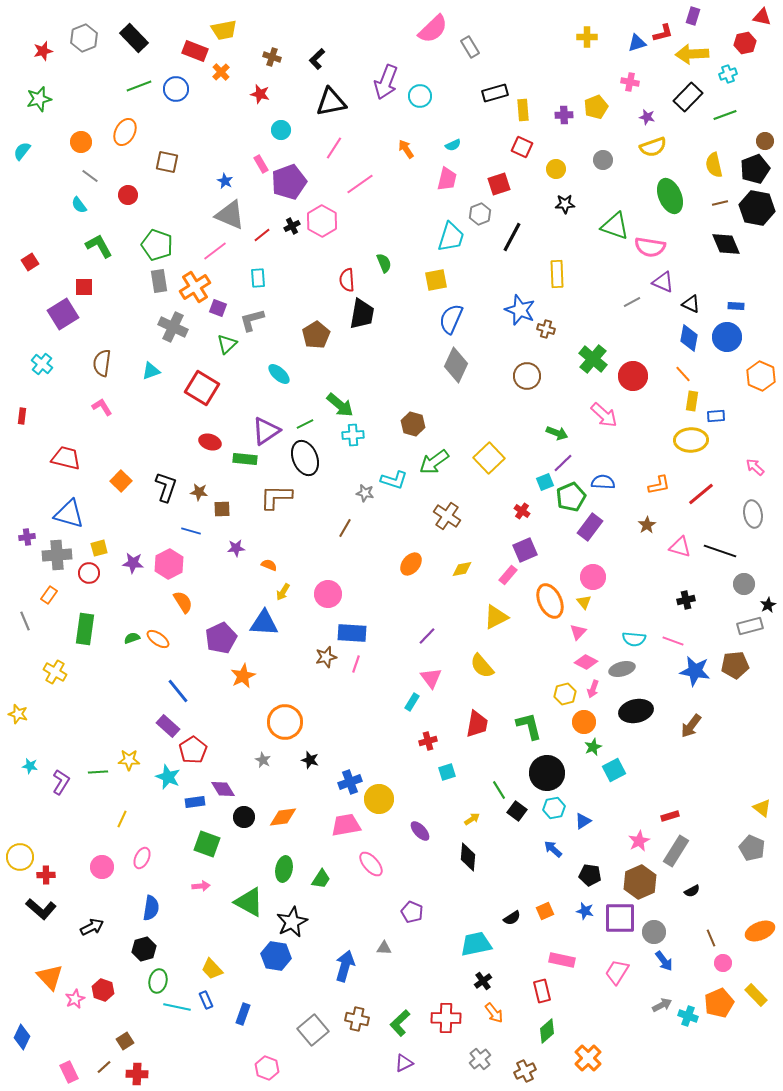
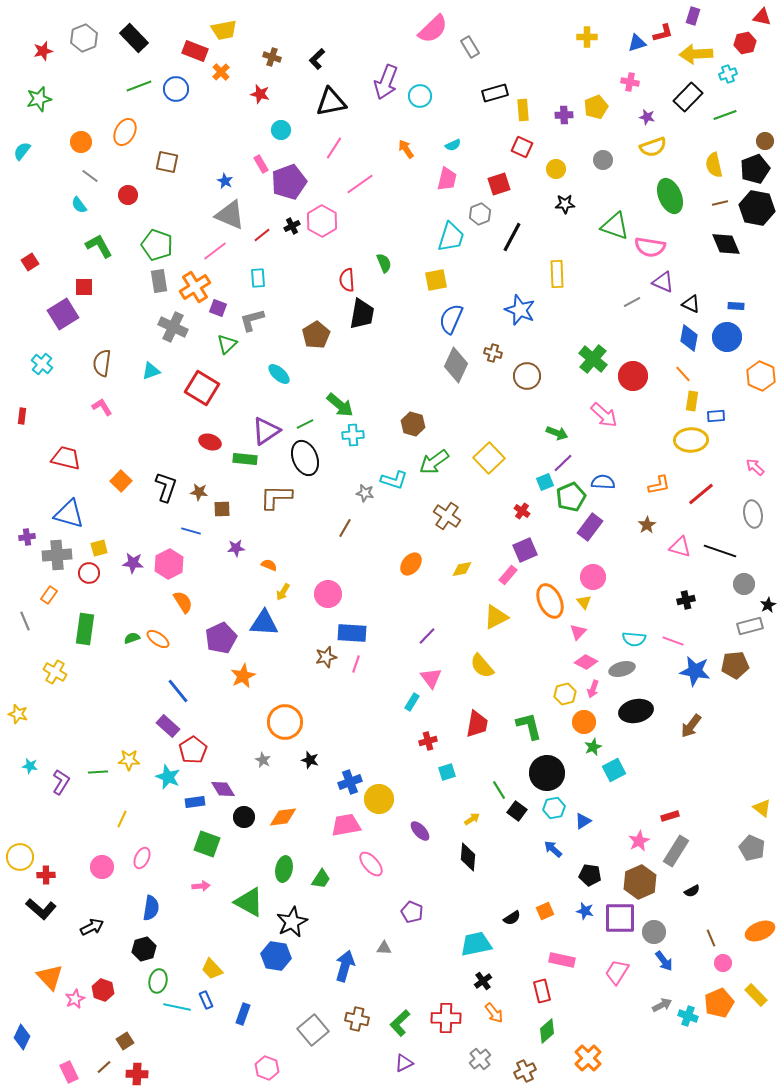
yellow arrow at (692, 54): moved 4 px right
brown cross at (546, 329): moved 53 px left, 24 px down
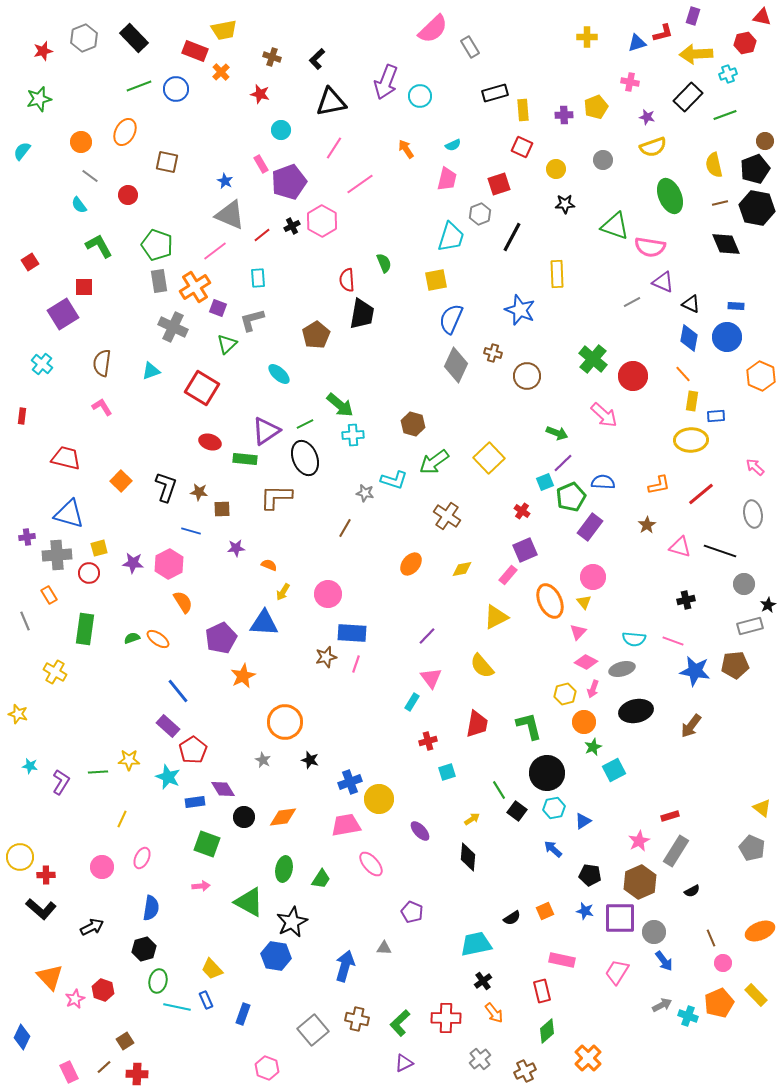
orange rectangle at (49, 595): rotated 66 degrees counterclockwise
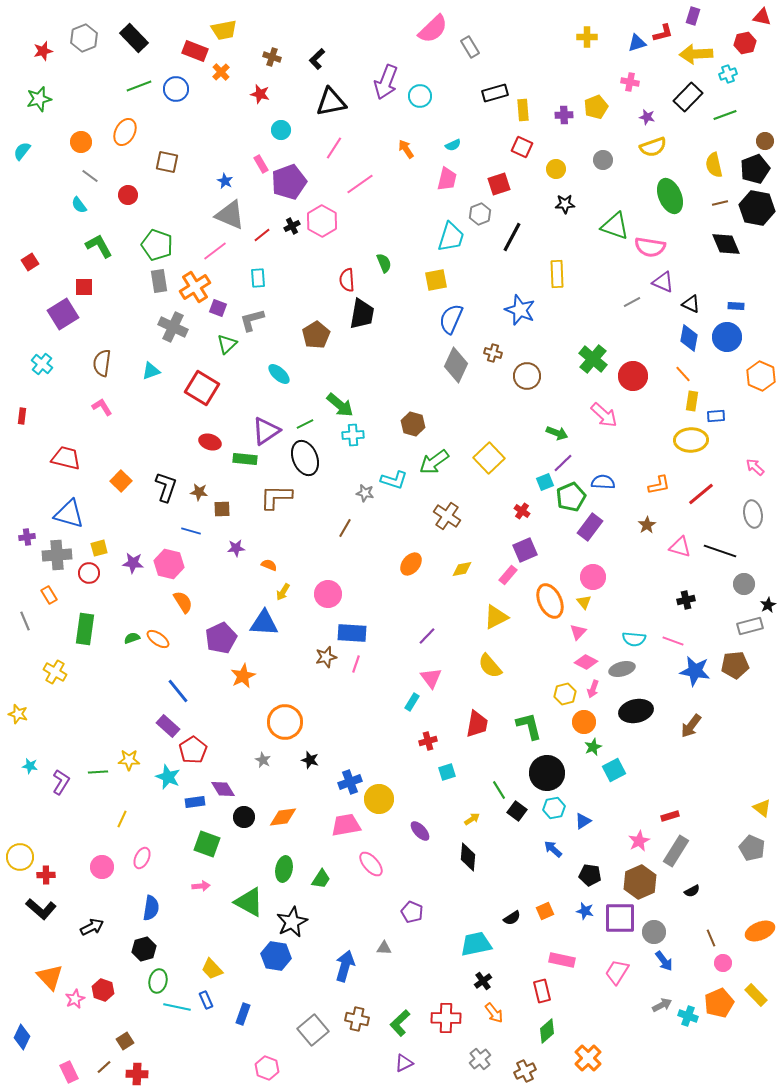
pink hexagon at (169, 564): rotated 20 degrees counterclockwise
yellow semicircle at (482, 666): moved 8 px right
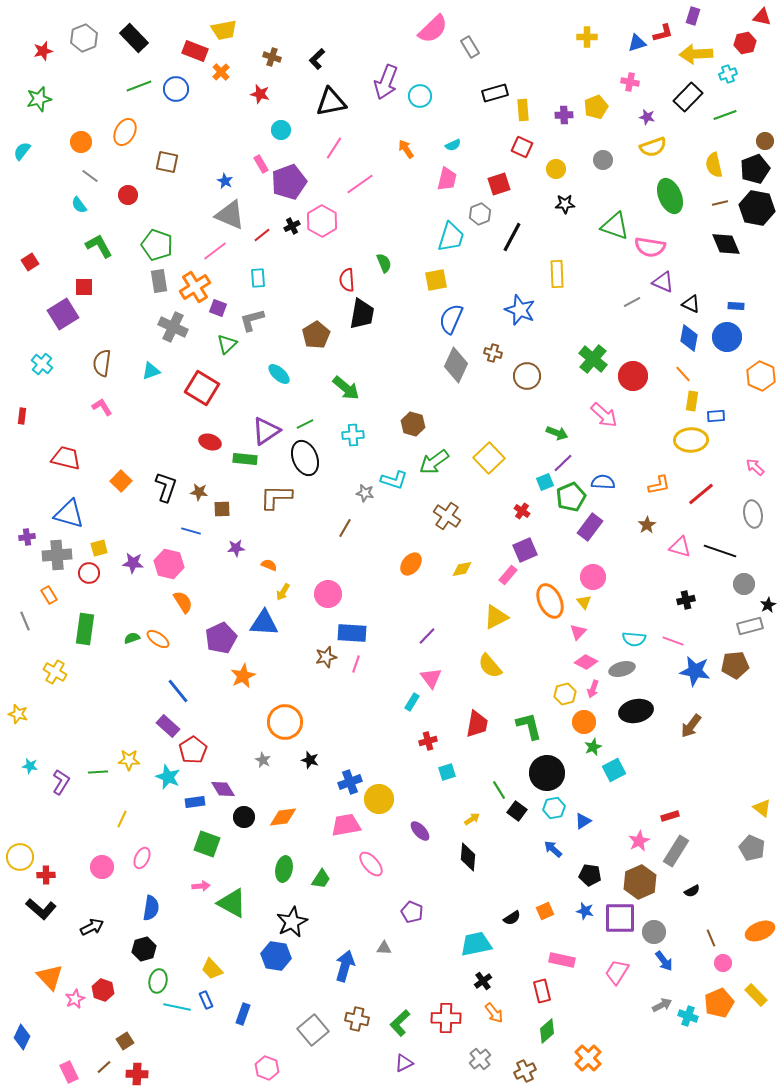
green arrow at (340, 405): moved 6 px right, 17 px up
green triangle at (249, 902): moved 17 px left, 1 px down
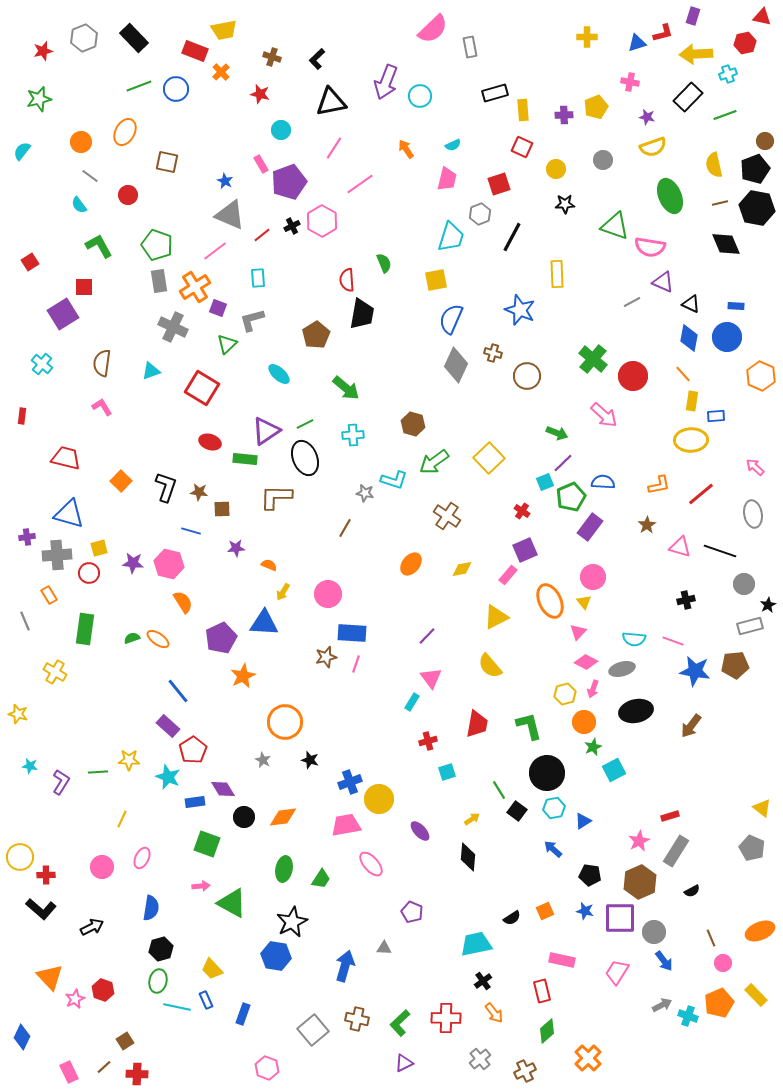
gray rectangle at (470, 47): rotated 20 degrees clockwise
black hexagon at (144, 949): moved 17 px right
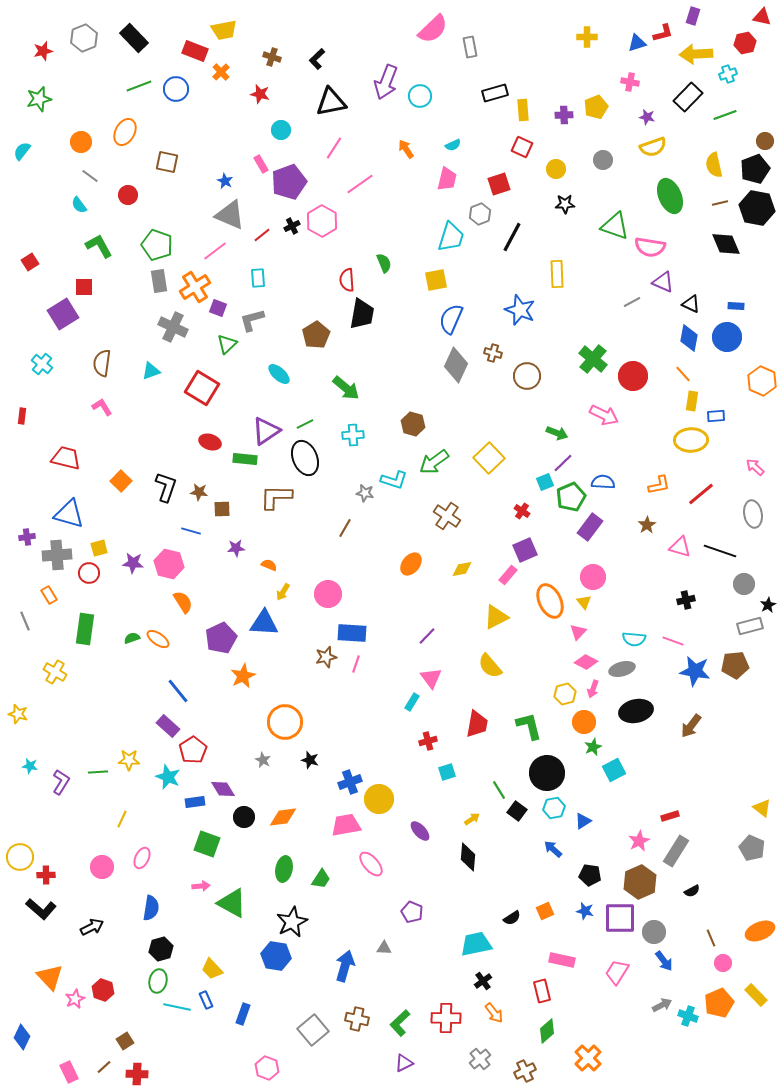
orange hexagon at (761, 376): moved 1 px right, 5 px down
pink arrow at (604, 415): rotated 16 degrees counterclockwise
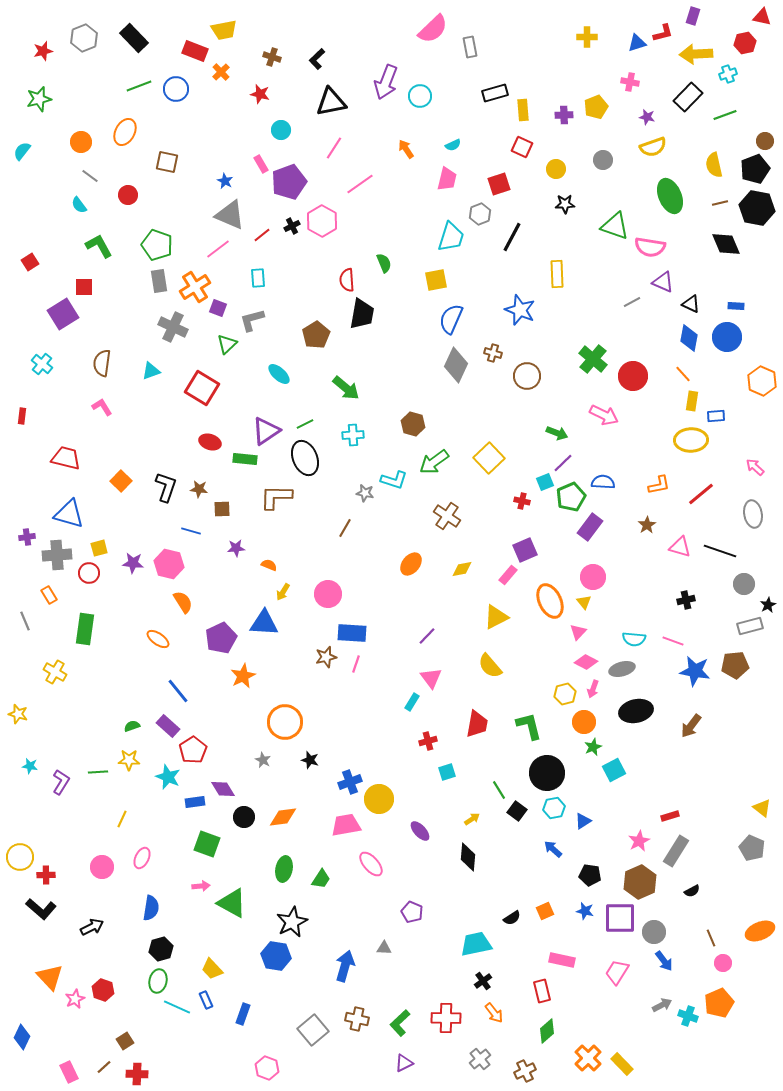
pink line at (215, 251): moved 3 px right, 2 px up
brown star at (199, 492): moved 3 px up
red cross at (522, 511): moved 10 px up; rotated 21 degrees counterclockwise
green semicircle at (132, 638): moved 88 px down
yellow rectangle at (756, 995): moved 134 px left, 69 px down
cyan line at (177, 1007): rotated 12 degrees clockwise
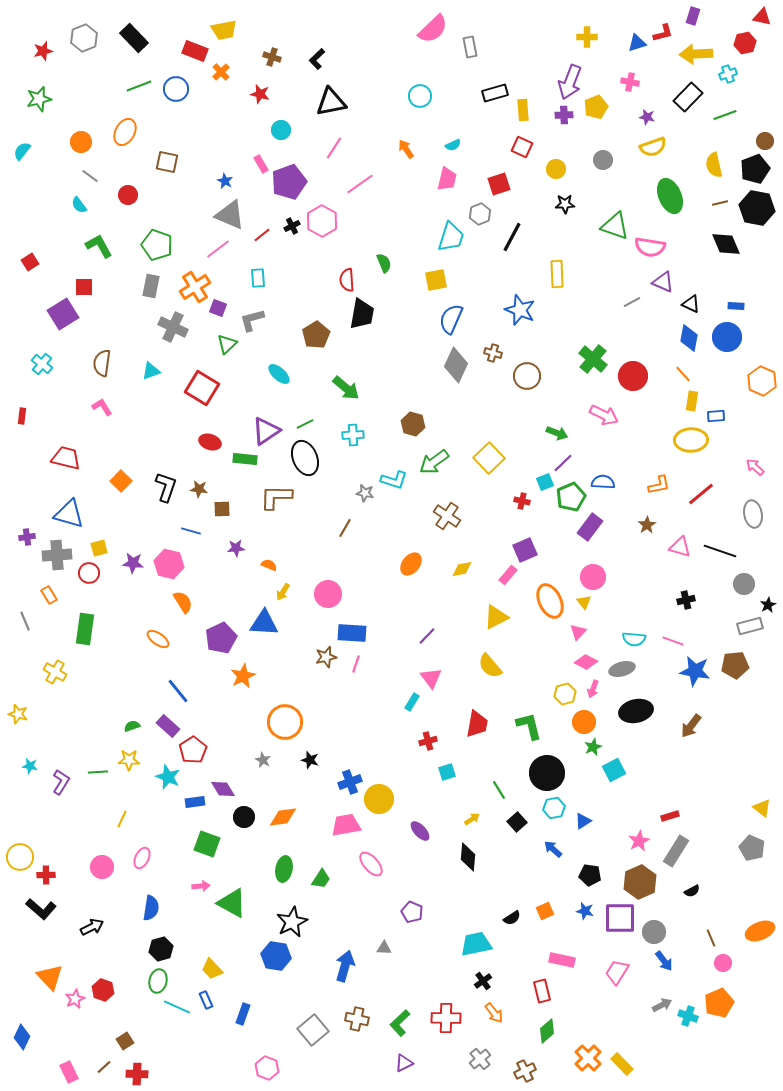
purple arrow at (386, 82): moved 184 px right
gray rectangle at (159, 281): moved 8 px left, 5 px down; rotated 20 degrees clockwise
black square at (517, 811): moved 11 px down; rotated 12 degrees clockwise
